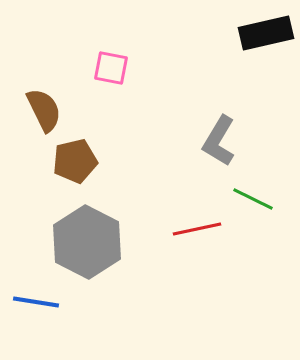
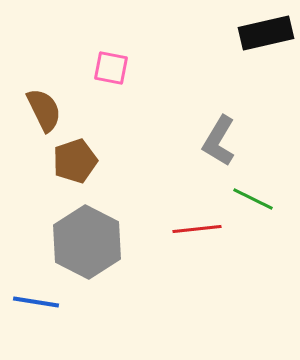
brown pentagon: rotated 6 degrees counterclockwise
red line: rotated 6 degrees clockwise
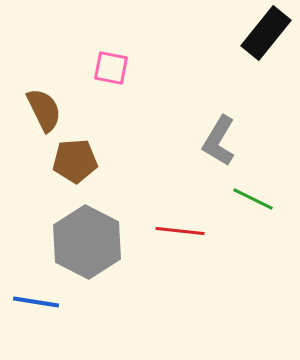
black rectangle: rotated 38 degrees counterclockwise
brown pentagon: rotated 15 degrees clockwise
red line: moved 17 px left, 2 px down; rotated 12 degrees clockwise
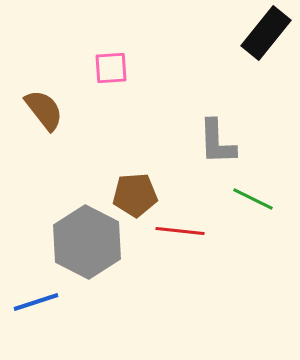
pink square: rotated 15 degrees counterclockwise
brown semicircle: rotated 12 degrees counterclockwise
gray L-shape: moved 2 px left, 1 px down; rotated 33 degrees counterclockwise
brown pentagon: moved 60 px right, 34 px down
blue line: rotated 27 degrees counterclockwise
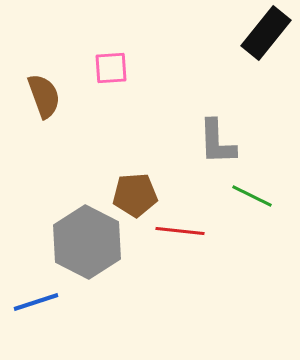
brown semicircle: moved 14 px up; rotated 18 degrees clockwise
green line: moved 1 px left, 3 px up
